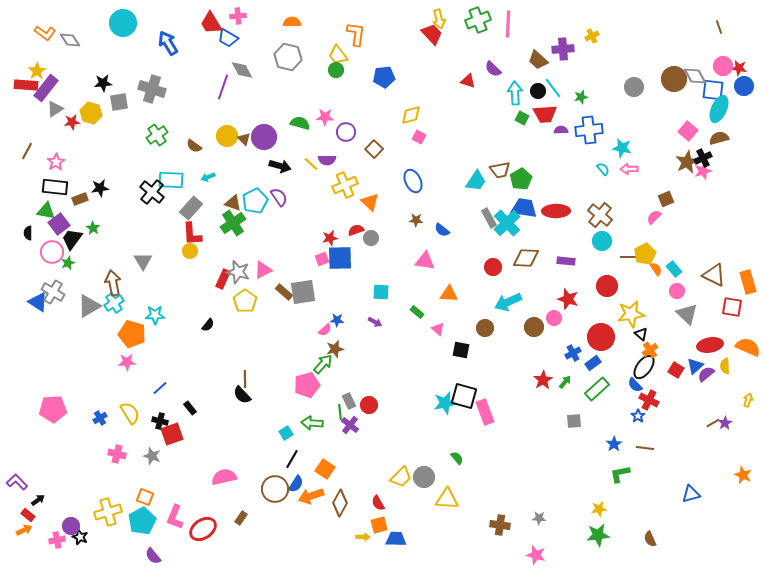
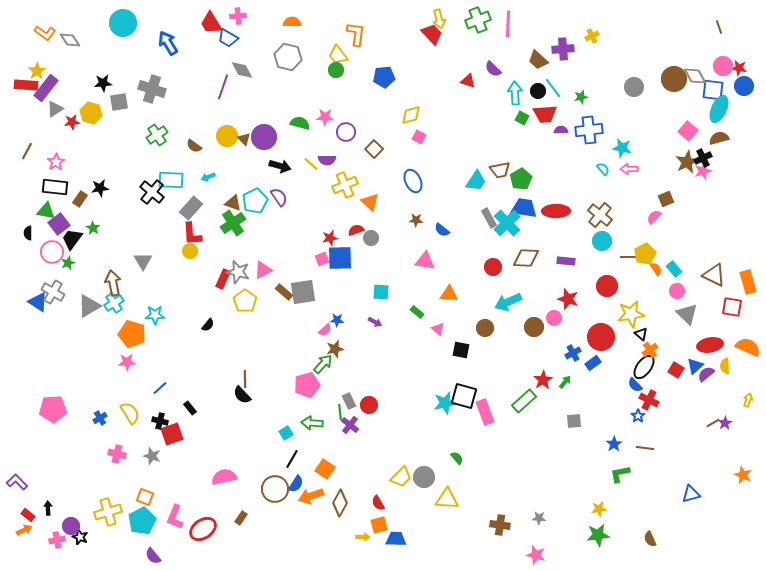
brown rectangle at (80, 199): rotated 35 degrees counterclockwise
green rectangle at (597, 389): moved 73 px left, 12 px down
black arrow at (38, 500): moved 10 px right, 8 px down; rotated 56 degrees counterclockwise
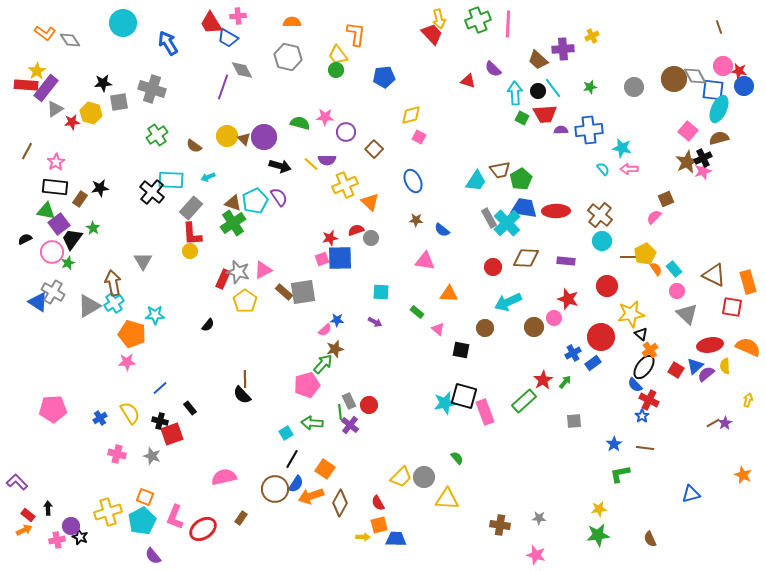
red star at (739, 68): moved 3 px down
green star at (581, 97): moved 9 px right, 10 px up
black semicircle at (28, 233): moved 3 px left, 6 px down; rotated 64 degrees clockwise
blue star at (638, 416): moved 4 px right
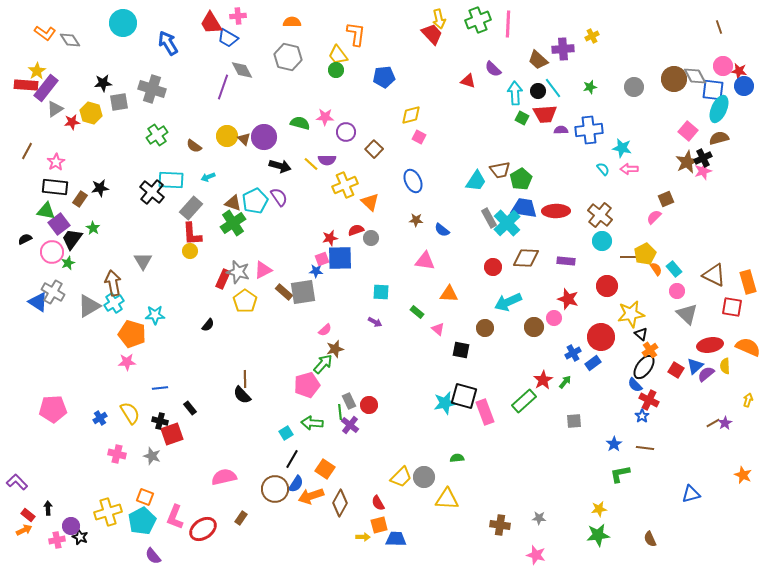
blue star at (337, 320): moved 21 px left, 49 px up
blue line at (160, 388): rotated 35 degrees clockwise
green semicircle at (457, 458): rotated 56 degrees counterclockwise
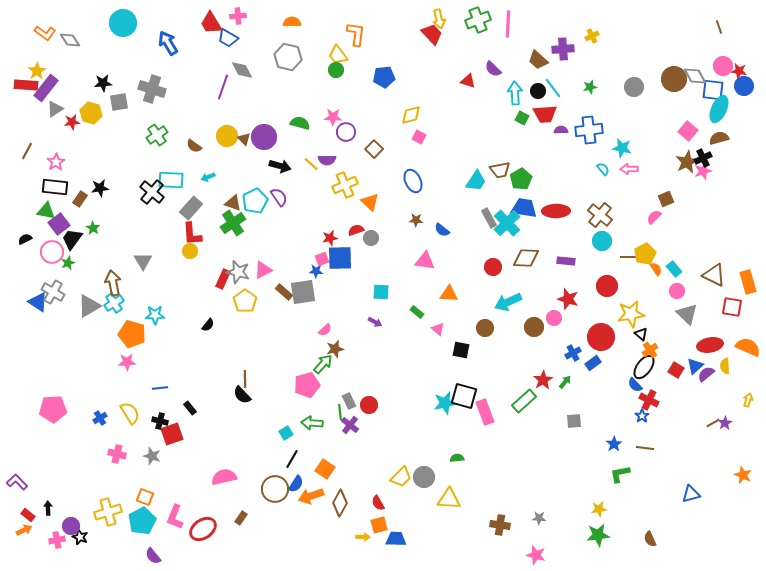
pink star at (325, 117): moved 8 px right
yellow triangle at (447, 499): moved 2 px right
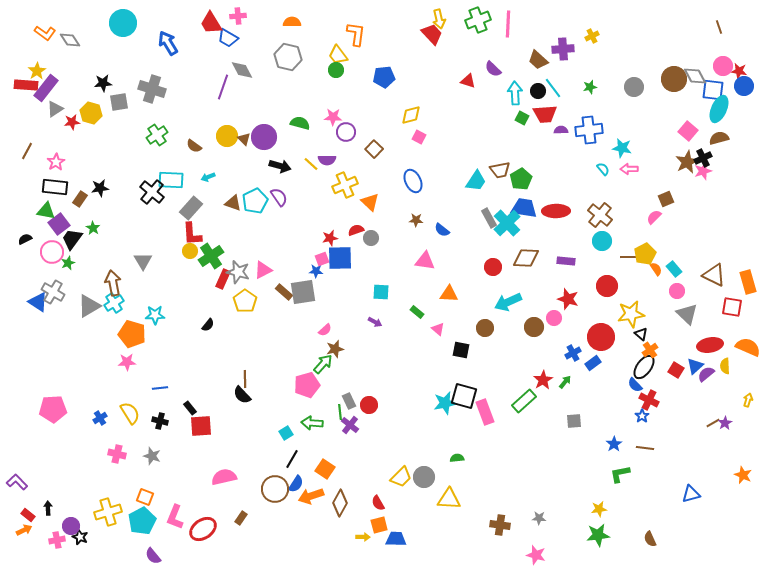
green cross at (233, 223): moved 22 px left, 33 px down
red square at (172, 434): moved 29 px right, 8 px up; rotated 15 degrees clockwise
